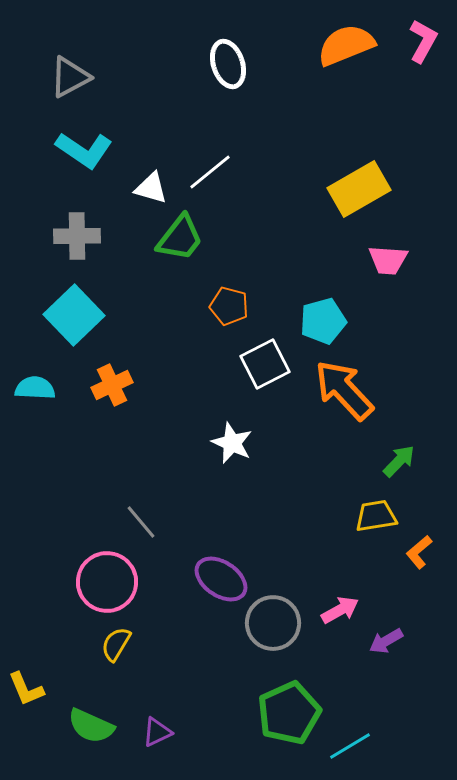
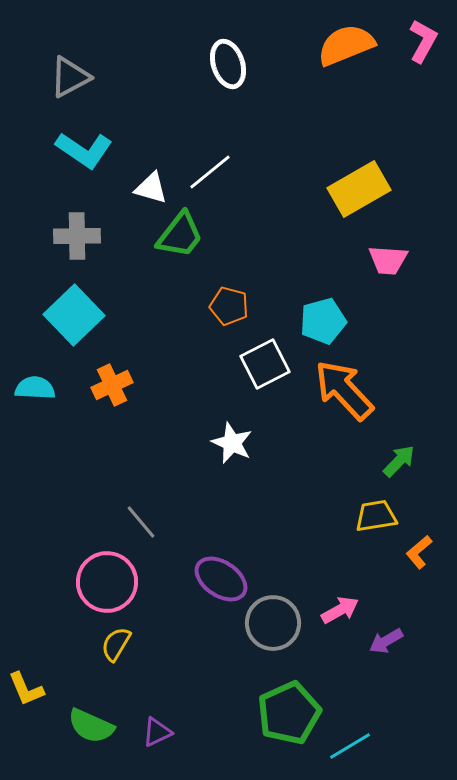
green trapezoid: moved 3 px up
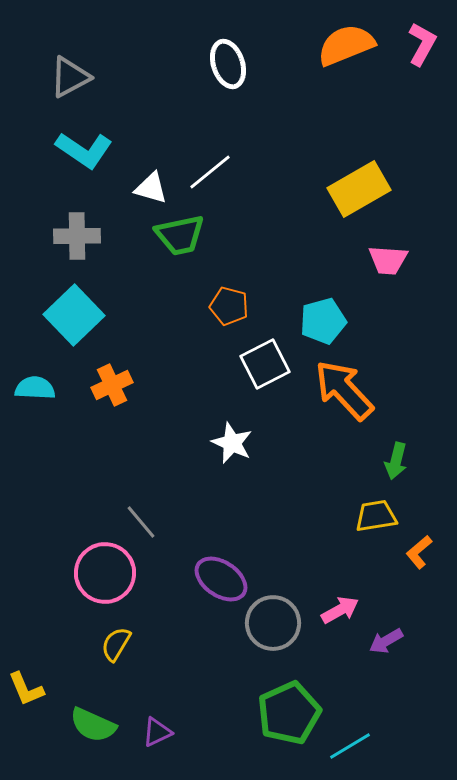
pink L-shape: moved 1 px left, 3 px down
green trapezoid: rotated 40 degrees clockwise
green arrow: moved 3 px left; rotated 150 degrees clockwise
pink circle: moved 2 px left, 9 px up
green semicircle: moved 2 px right, 1 px up
